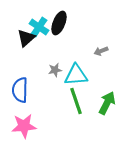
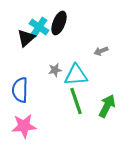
green arrow: moved 3 px down
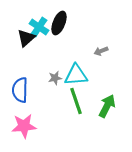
gray star: moved 8 px down
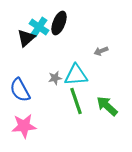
blue semicircle: rotated 30 degrees counterclockwise
green arrow: rotated 75 degrees counterclockwise
